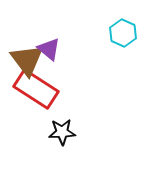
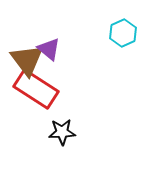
cyan hexagon: rotated 12 degrees clockwise
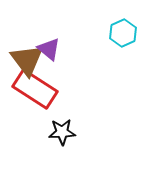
red rectangle: moved 1 px left
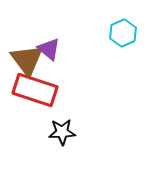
red rectangle: moved 1 px down; rotated 15 degrees counterclockwise
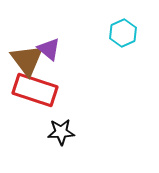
black star: moved 1 px left
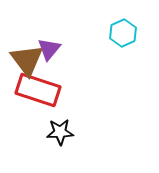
purple triangle: rotated 30 degrees clockwise
red rectangle: moved 3 px right
black star: moved 1 px left
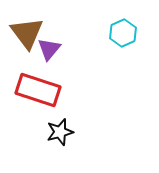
brown triangle: moved 27 px up
black star: rotated 12 degrees counterclockwise
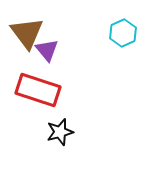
purple triangle: moved 2 px left, 1 px down; rotated 20 degrees counterclockwise
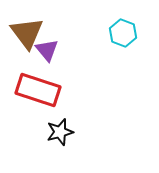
cyan hexagon: rotated 16 degrees counterclockwise
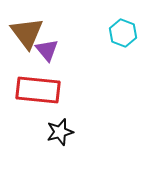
red rectangle: rotated 12 degrees counterclockwise
